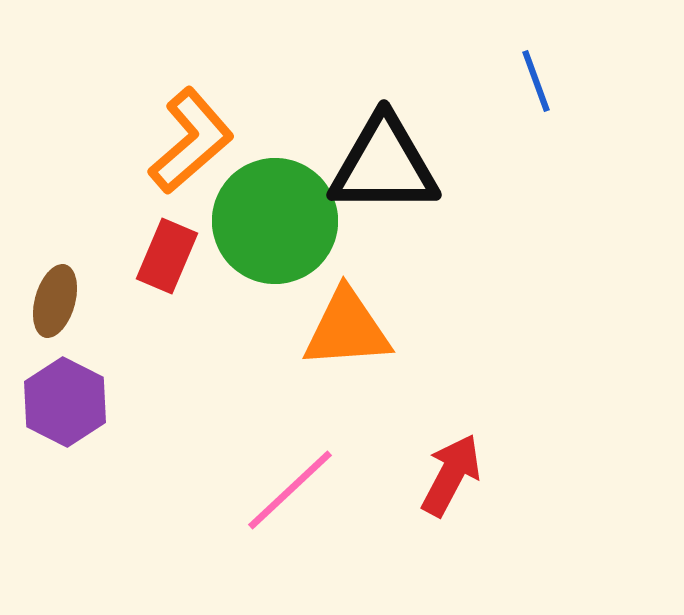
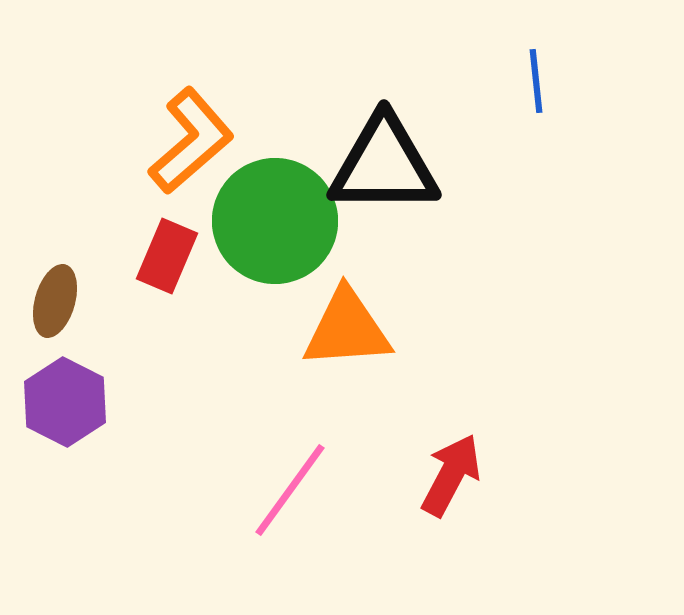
blue line: rotated 14 degrees clockwise
pink line: rotated 11 degrees counterclockwise
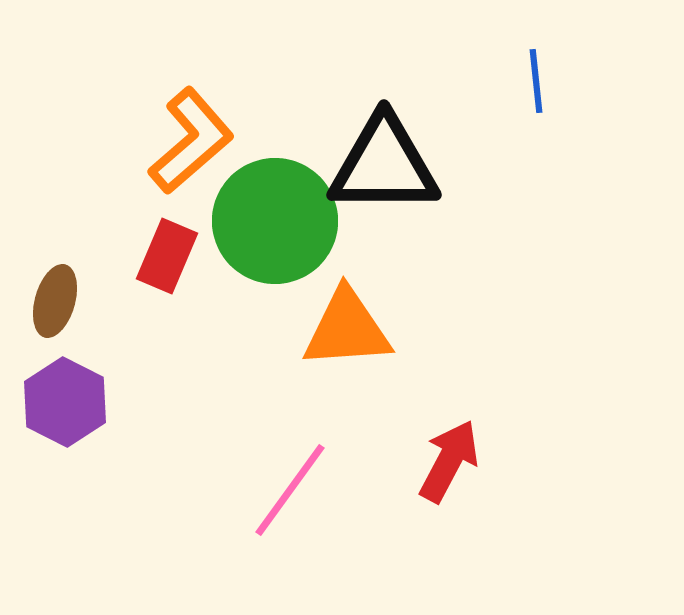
red arrow: moved 2 px left, 14 px up
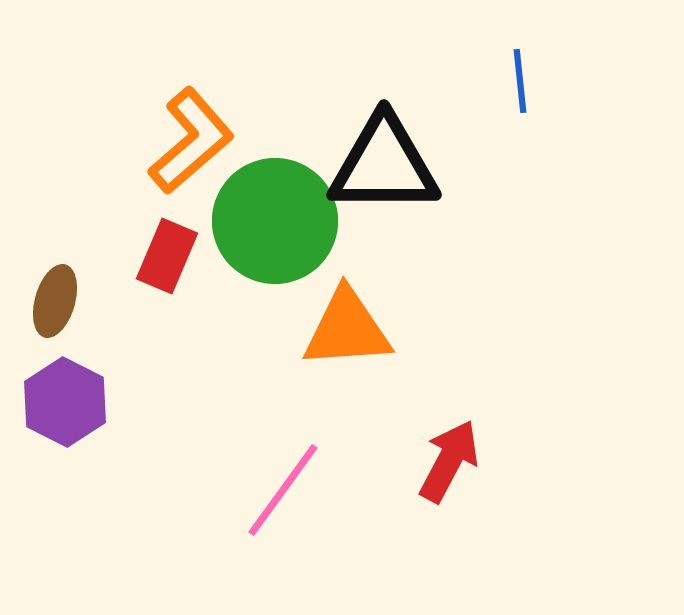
blue line: moved 16 px left
pink line: moved 7 px left
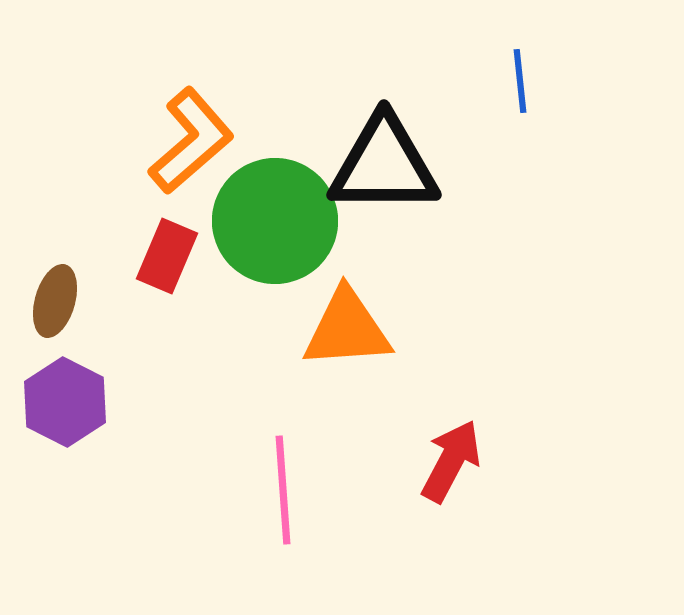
red arrow: moved 2 px right
pink line: rotated 40 degrees counterclockwise
